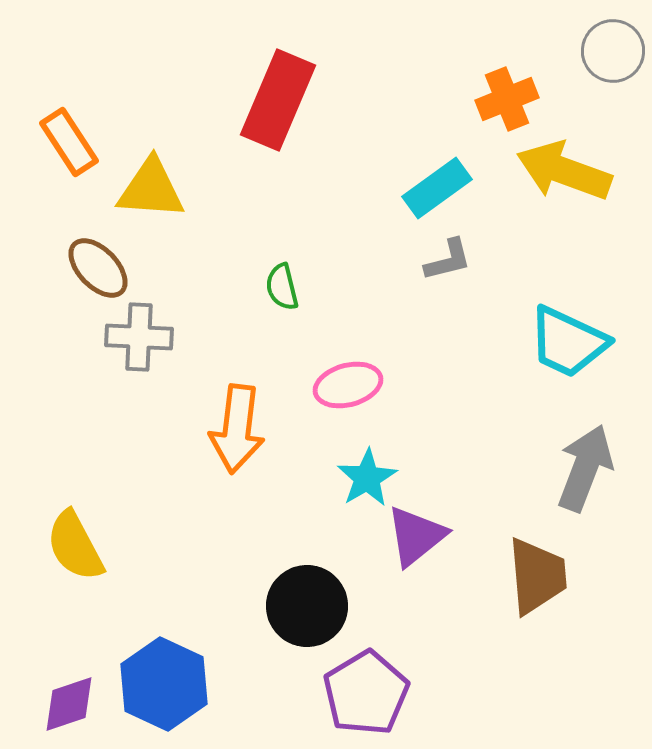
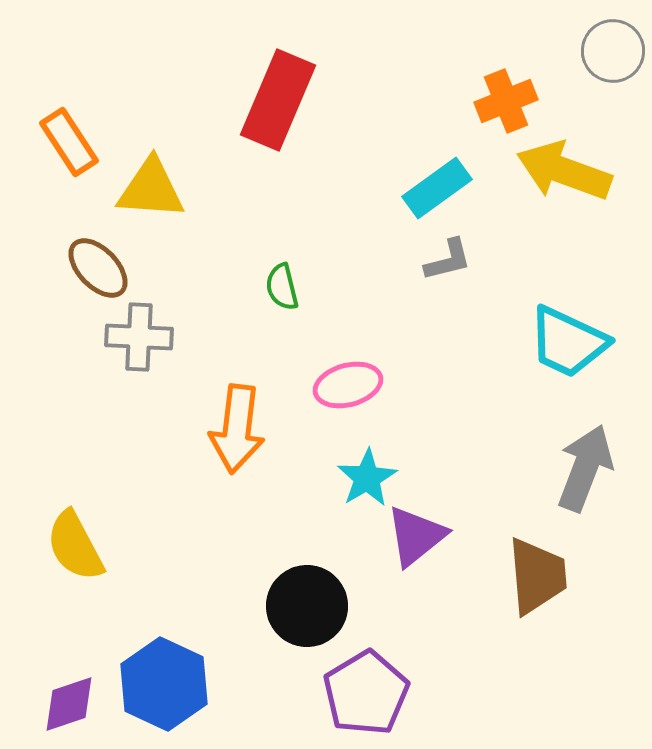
orange cross: moved 1 px left, 2 px down
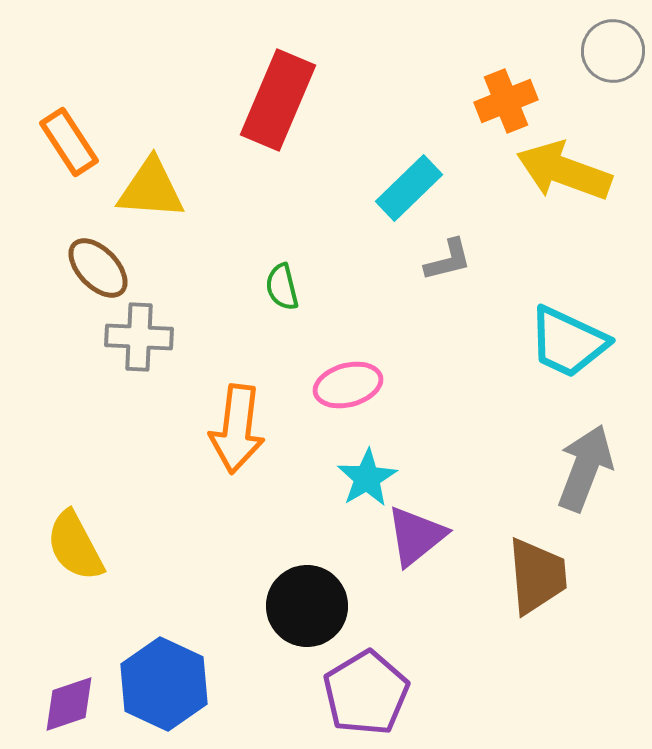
cyan rectangle: moved 28 px left; rotated 8 degrees counterclockwise
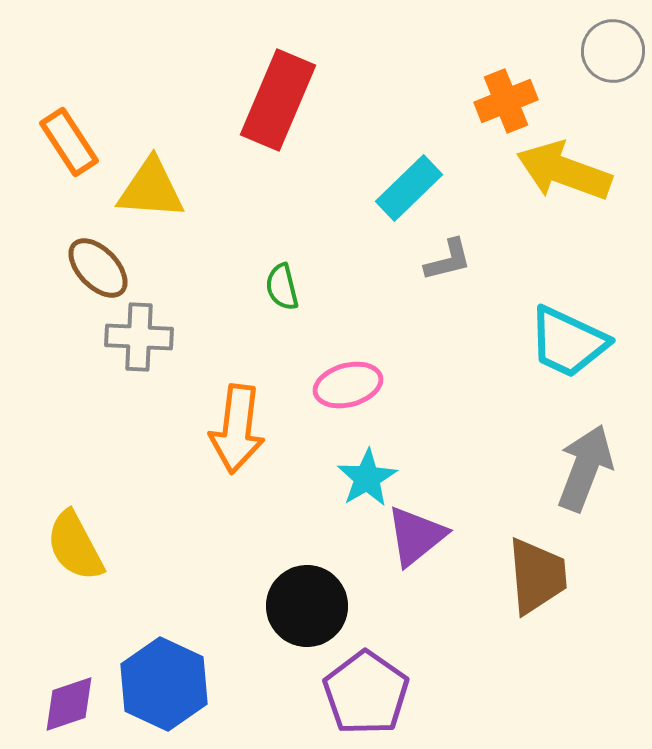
purple pentagon: rotated 6 degrees counterclockwise
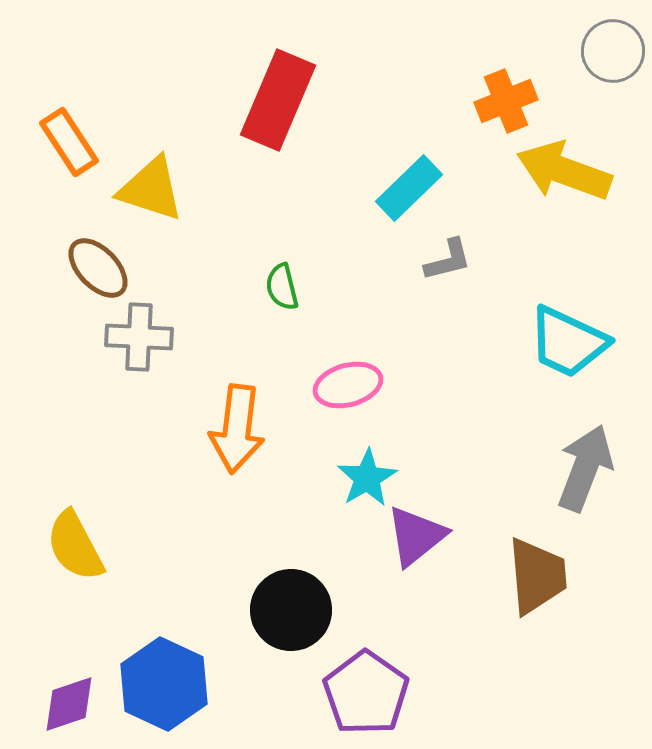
yellow triangle: rotated 14 degrees clockwise
black circle: moved 16 px left, 4 px down
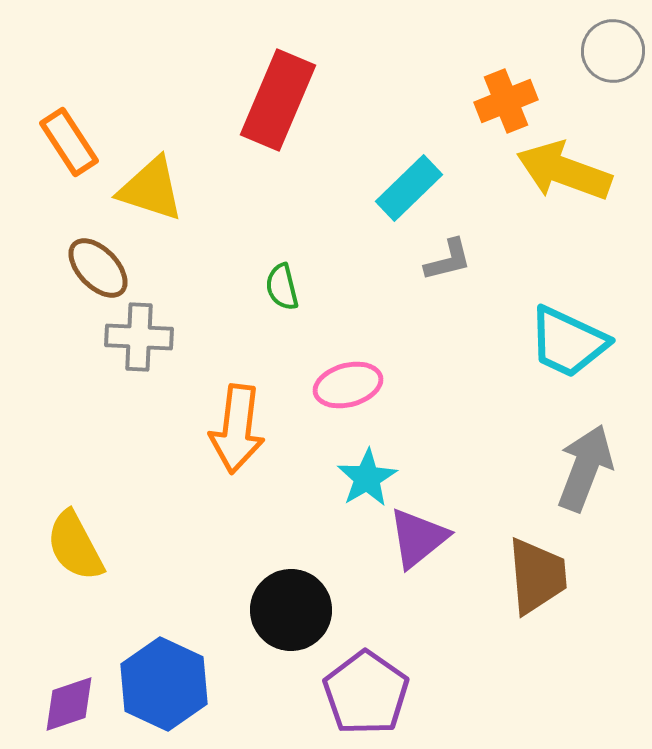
purple triangle: moved 2 px right, 2 px down
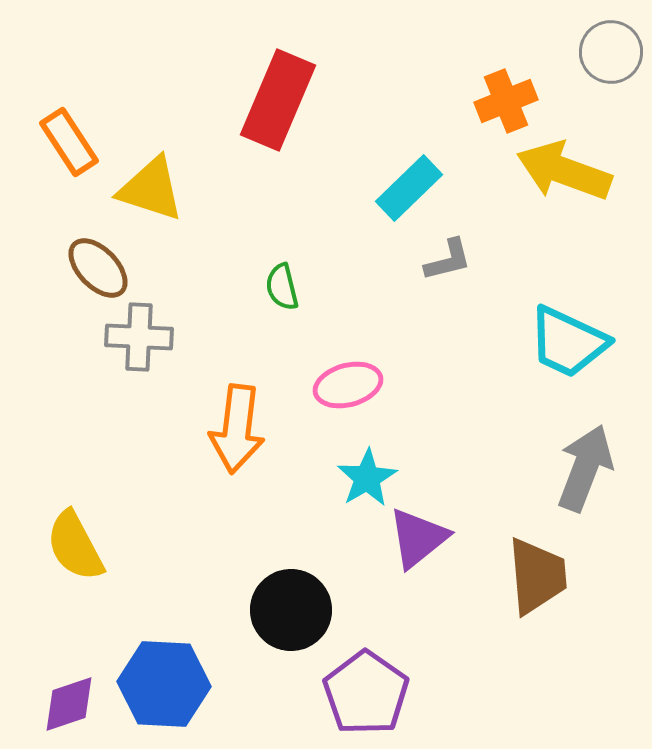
gray circle: moved 2 px left, 1 px down
blue hexagon: rotated 22 degrees counterclockwise
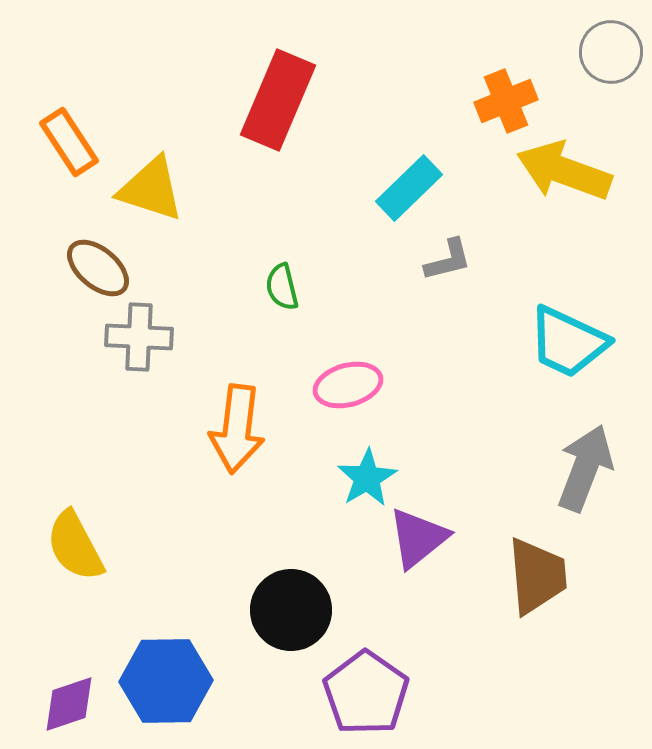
brown ellipse: rotated 6 degrees counterclockwise
blue hexagon: moved 2 px right, 3 px up; rotated 4 degrees counterclockwise
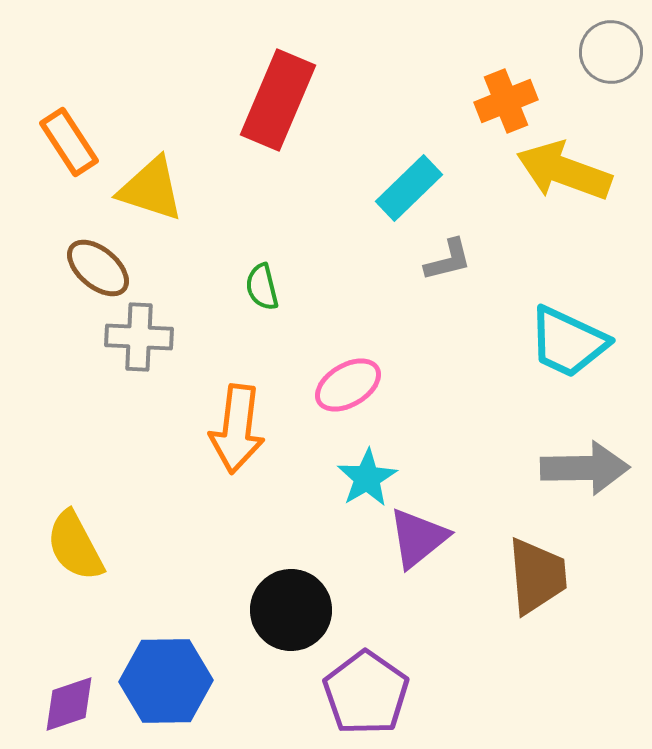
green semicircle: moved 20 px left
pink ellipse: rotated 16 degrees counterclockwise
gray arrow: rotated 68 degrees clockwise
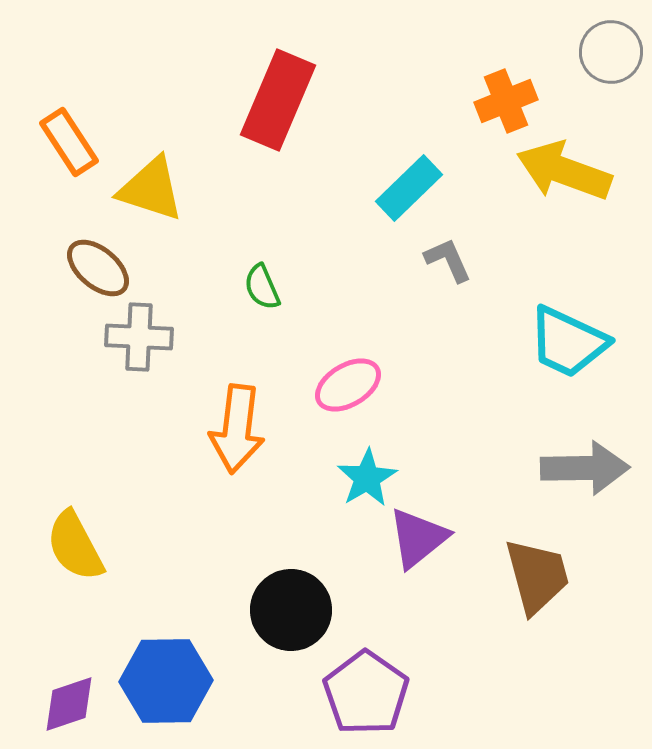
gray L-shape: rotated 100 degrees counterclockwise
green semicircle: rotated 9 degrees counterclockwise
brown trapezoid: rotated 10 degrees counterclockwise
